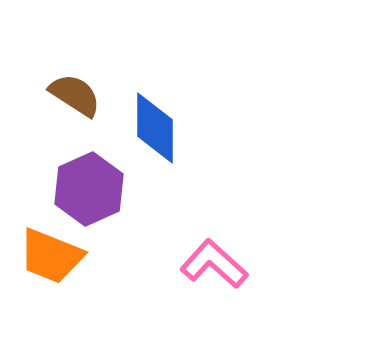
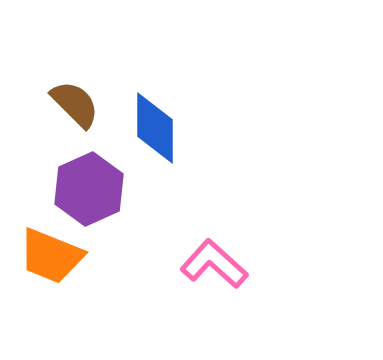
brown semicircle: moved 9 px down; rotated 12 degrees clockwise
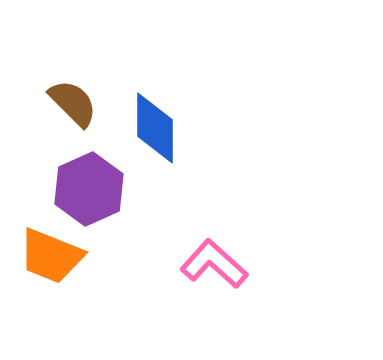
brown semicircle: moved 2 px left, 1 px up
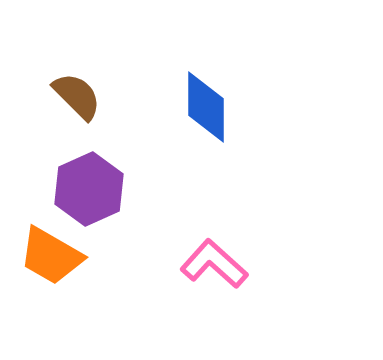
brown semicircle: moved 4 px right, 7 px up
blue diamond: moved 51 px right, 21 px up
orange trapezoid: rotated 8 degrees clockwise
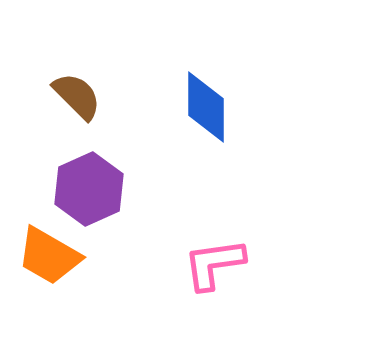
orange trapezoid: moved 2 px left
pink L-shape: rotated 50 degrees counterclockwise
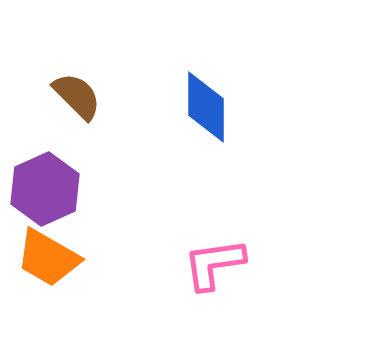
purple hexagon: moved 44 px left
orange trapezoid: moved 1 px left, 2 px down
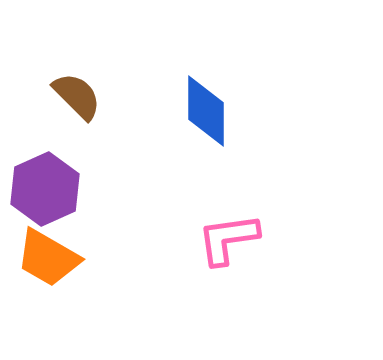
blue diamond: moved 4 px down
pink L-shape: moved 14 px right, 25 px up
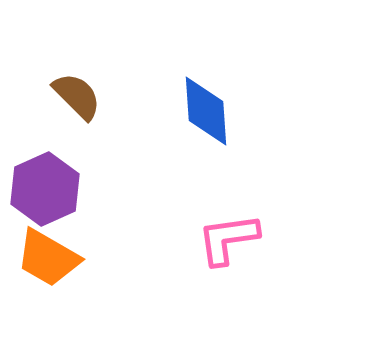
blue diamond: rotated 4 degrees counterclockwise
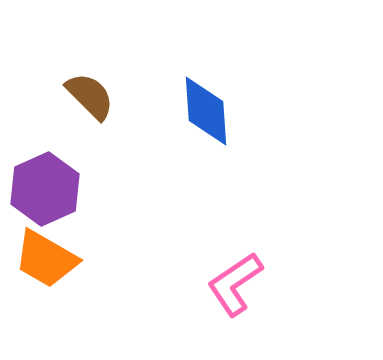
brown semicircle: moved 13 px right
pink L-shape: moved 7 px right, 45 px down; rotated 26 degrees counterclockwise
orange trapezoid: moved 2 px left, 1 px down
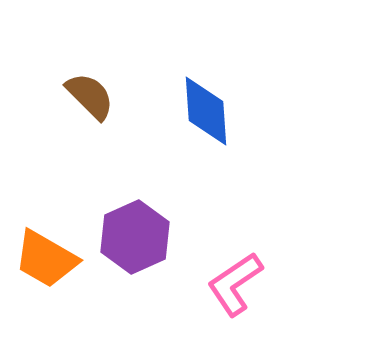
purple hexagon: moved 90 px right, 48 px down
